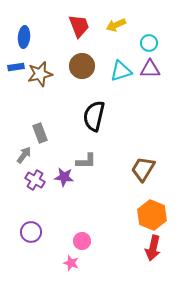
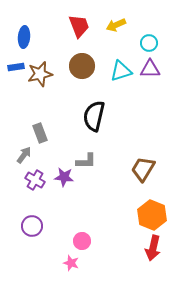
purple circle: moved 1 px right, 6 px up
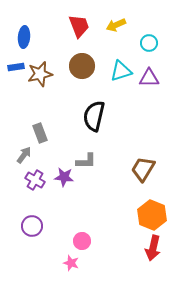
purple triangle: moved 1 px left, 9 px down
